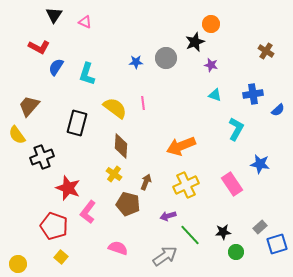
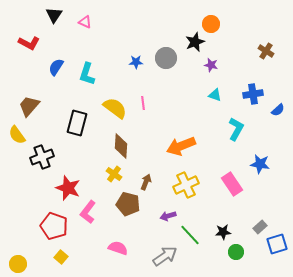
red L-shape at (39, 47): moved 10 px left, 4 px up
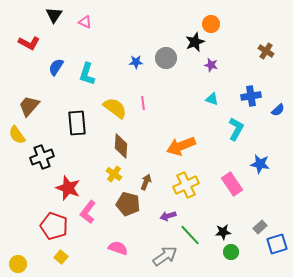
blue cross at (253, 94): moved 2 px left, 2 px down
cyan triangle at (215, 95): moved 3 px left, 4 px down
black rectangle at (77, 123): rotated 20 degrees counterclockwise
green circle at (236, 252): moved 5 px left
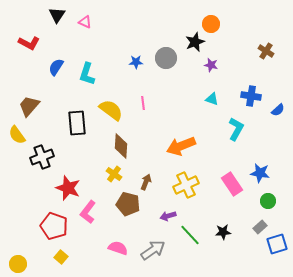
black triangle at (54, 15): moved 3 px right
blue cross at (251, 96): rotated 18 degrees clockwise
yellow semicircle at (115, 108): moved 4 px left, 2 px down
blue star at (260, 164): moved 9 px down
green circle at (231, 252): moved 37 px right, 51 px up
gray arrow at (165, 256): moved 12 px left, 6 px up
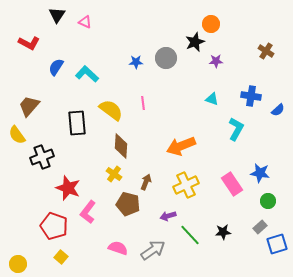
purple star at (211, 65): moved 5 px right, 4 px up; rotated 16 degrees counterclockwise
cyan L-shape at (87, 74): rotated 115 degrees clockwise
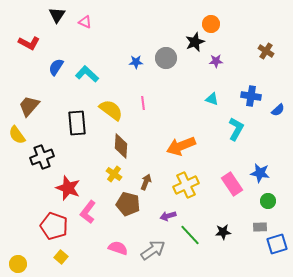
gray rectangle at (260, 227): rotated 40 degrees clockwise
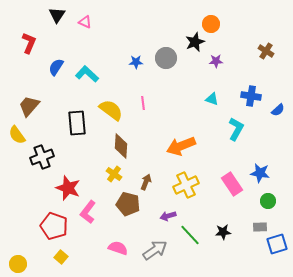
red L-shape at (29, 43): rotated 95 degrees counterclockwise
gray arrow at (153, 250): moved 2 px right
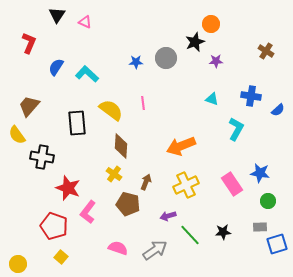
black cross at (42, 157): rotated 30 degrees clockwise
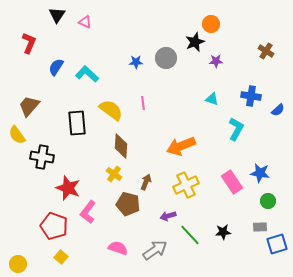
pink rectangle at (232, 184): moved 2 px up
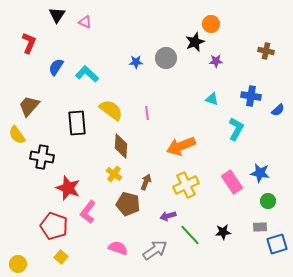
brown cross at (266, 51): rotated 21 degrees counterclockwise
pink line at (143, 103): moved 4 px right, 10 px down
